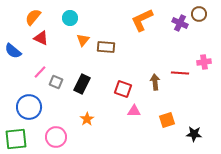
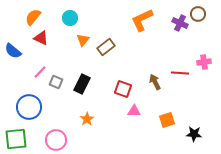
brown circle: moved 1 px left
brown rectangle: rotated 42 degrees counterclockwise
brown arrow: rotated 21 degrees counterclockwise
pink circle: moved 3 px down
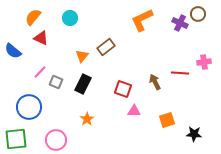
orange triangle: moved 1 px left, 16 px down
black rectangle: moved 1 px right
